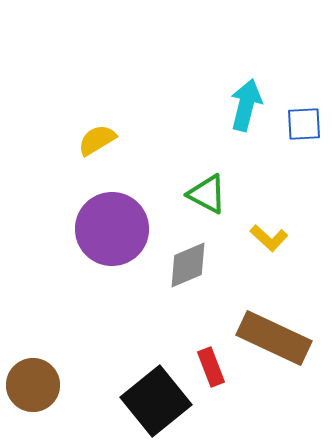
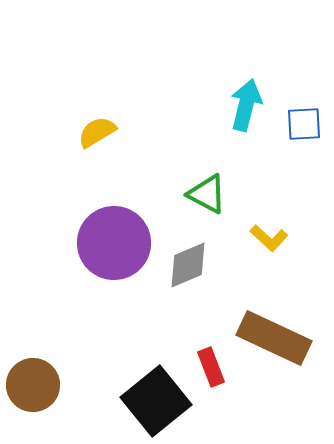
yellow semicircle: moved 8 px up
purple circle: moved 2 px right, 14 px down
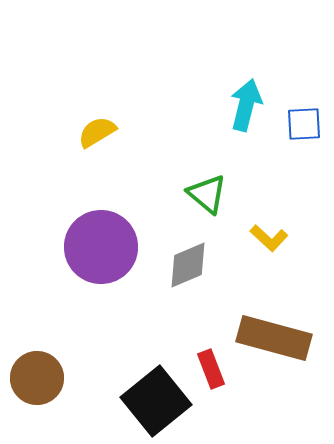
green triangle: rotated 12 degrees clockwise
purple circle: moved 13 px left, 4 px down
brown rectangle: rotated 10 degrees counterclockwise
red rectangle: moved 2 px down
brown circle: moved 4 px right, 7 px up
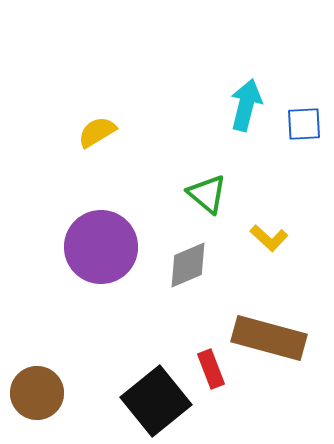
brown rectangle: moved 5 px left
brown circle: moved 15 px down
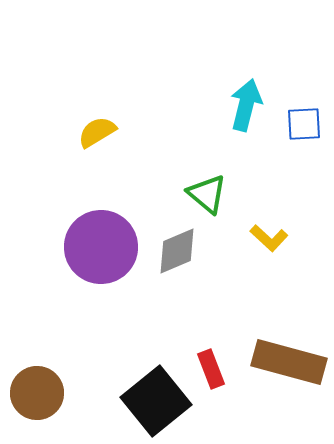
gray diamond: moved 11 px left, 14 px up
brown rectangle: moved 20 px right, 24 px down
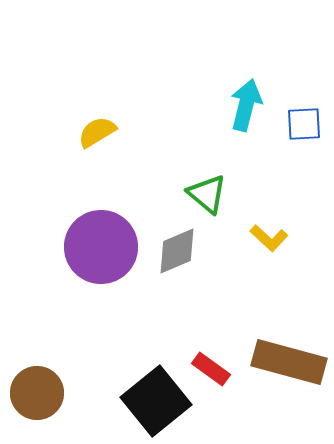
red rectangle: rotated 33 degrees counterclockwise
